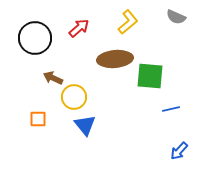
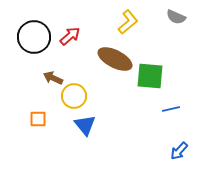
red arrow: moved 9 px left, 8 px down
black circle: moved 1 px left, 1 px up
brown ellipse: rotated 32 degrees clockwise
yellow circle: moved 1 px up
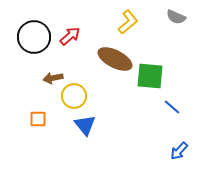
brown arrow: rotated 36 degrees counterclockwise
blue line: moved 1 px right, 2 px up; rotated 54 degrees clockwise
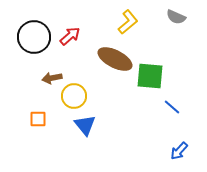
brown arrow: moved 1 px left
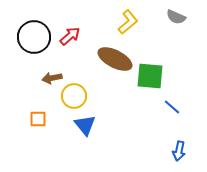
blue arrow: rotated 30 degrees counterclockwise
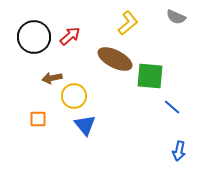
yellow L-shape: moved 1 px down
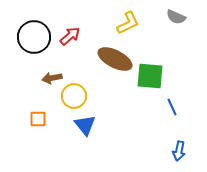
yellow L-shape: rotated 15 degrees clockwise
blue line: rotated 24 degrees clockwise
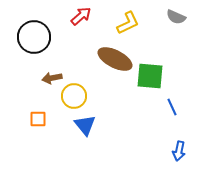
red arrow: moved 11 px right, 20 px up
